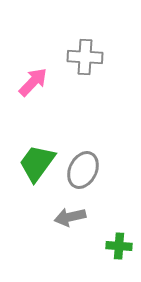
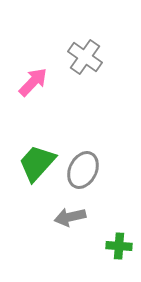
gray cross: rotated 32 degrees clockwise
green trapezoid: rotated 6 degrees clockwise
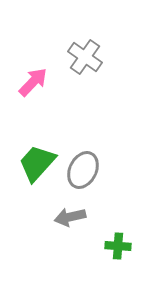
green cross: moved 1 px left
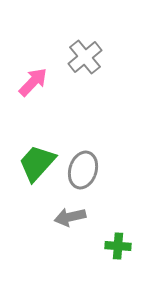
gray cross: rotated 16 degrees clockwise
gray ellipse: rotated 9 degrees counterclockwise
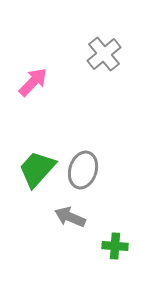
gray cross: moved 19 px right, 3 px up
green trapezoid: moved 6 px down
gray arrow: rotated 36 degrees clockwise
green cross: moved 3 px left
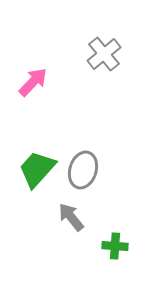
gray arrow: moved 1 px right; rotated 28 degrees clockwise
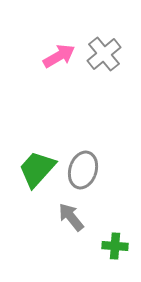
pink arrow: moved 26 px right, 26 px up; rotated 16 degrees clockwise
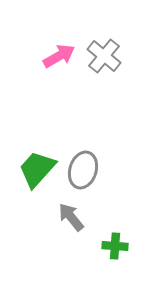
gray cross: moved 2 px down; rotated 12 degrees counterclockwise
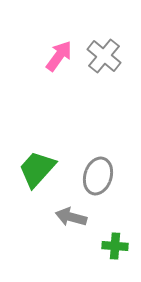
pink arrow: rotated 24 degrees counterclockwise
gray ellipse: moved 15 px right, 6 px down
gray arrow: rotated 36 degrees counterclockwise
